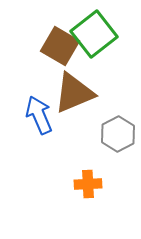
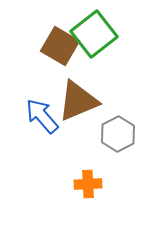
brown triangle: moved 4 px right, 8 px down
blue arrow: moved 3 px right, 1 px down; rotated 18 degrees counterclockwise
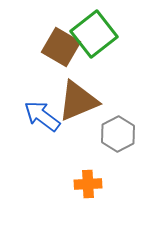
brown square: moved 1 px right, 1 px down
blue arrow: rotated 12 degrees counterclockwise
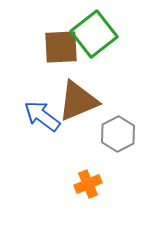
brown square: rotated 33 degrees counterclockwise
orange cross: rotated 20 degrees counterclockwise
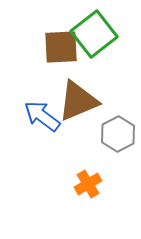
orange cross: rotated 8 degrees counterclockwise
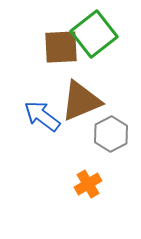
brown triangle: moved 3 px right
gray hexagon: moved 7 px left
